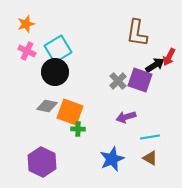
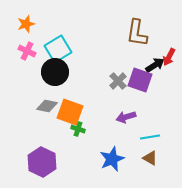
green cross: rotated 16 degrees clockwise
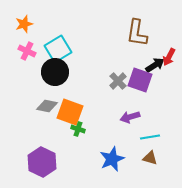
orange star: moved 2 px left
purple arrow: moved 4 px right
brown triangle: rotated 14 degrees counterclockwise
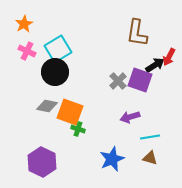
orange star: rotated 12 degrees counterclockwise
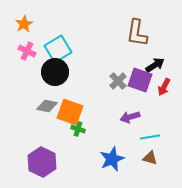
red arrow: moved 5 px left, 30 px down
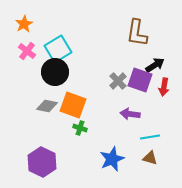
pink cross: rotated 12 degrees clockwise
red arrow: rotated 18 degrees counterclockwise
orange square: moved 3 px right, 7 px up
purple arrow: moved 3 px up; rotated 24 degrees clockwise
green cross: moved 2 px right, 1 px up
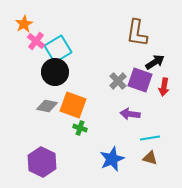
pink cross: moved 9 px right, 10 px up
black arrow: moved 3 px up
cyan line: moved 1 px down
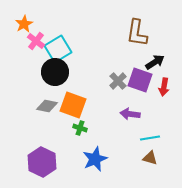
blue star: moved 17 px left
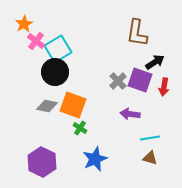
green cross: rotated 16 degrees clockwise
